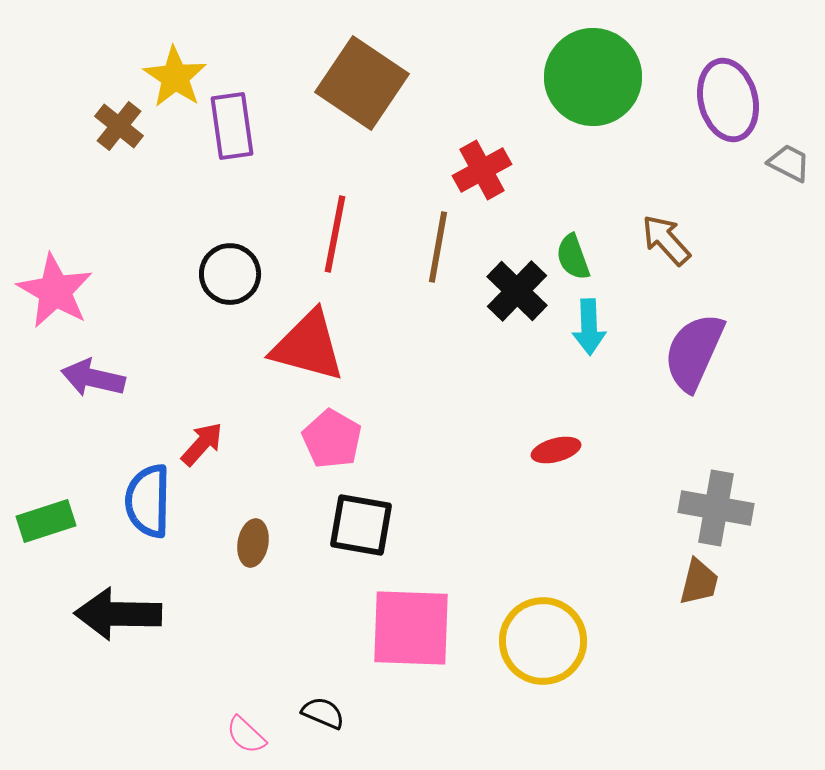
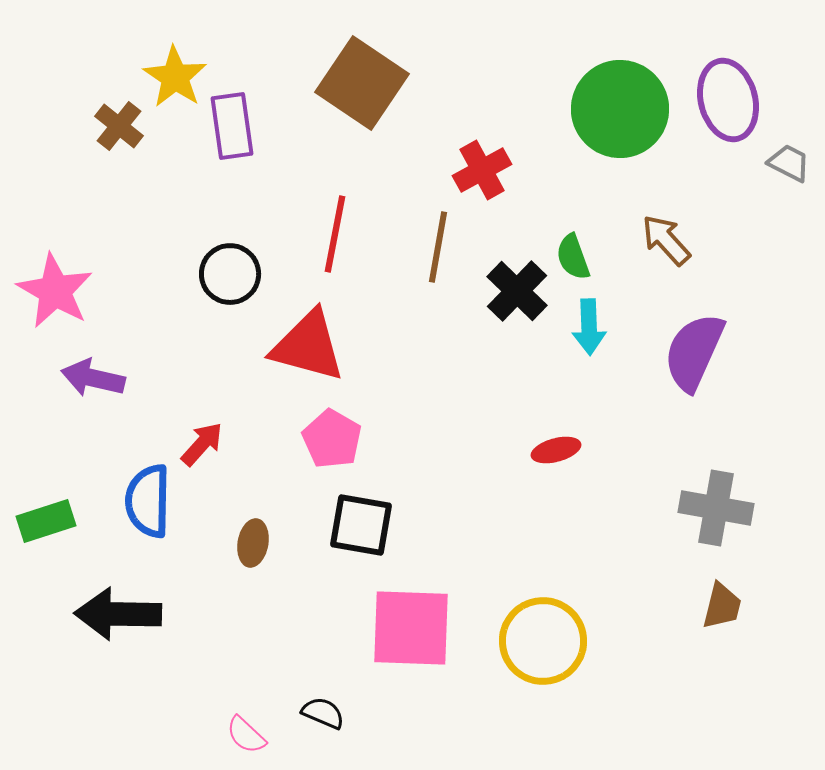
green circle: moved 27 px right, 32 px down
brown trapezoid: moved 23 px right, 24 px down
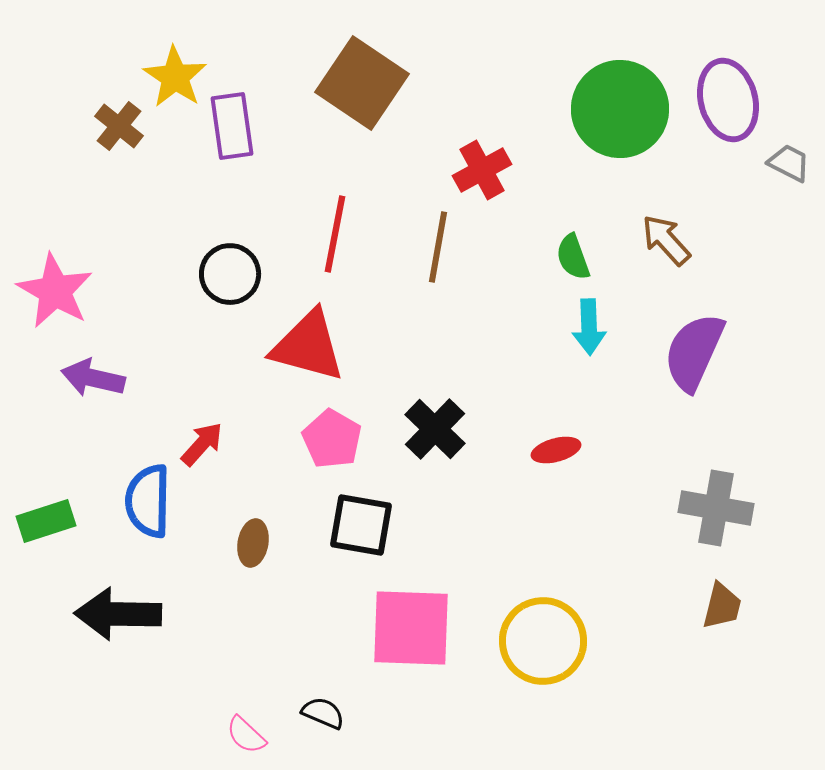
black cross: moved 82 px left, 138 px down
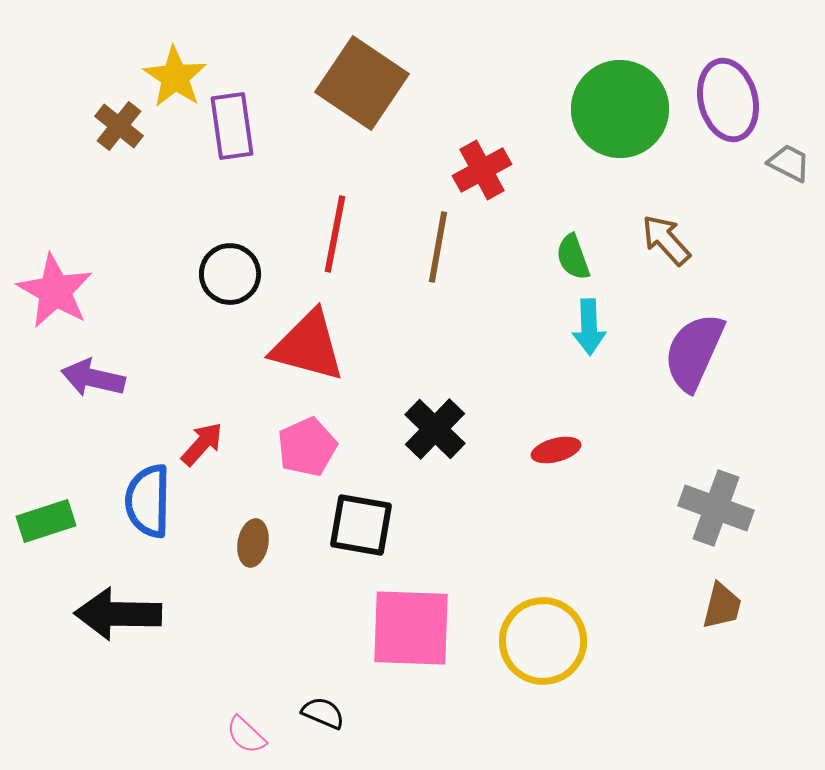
pink pentagon: moved 25 px left, 8 px down; rotated 18 degrees clockwise
gray cross: rotated 10 degrees clockwise
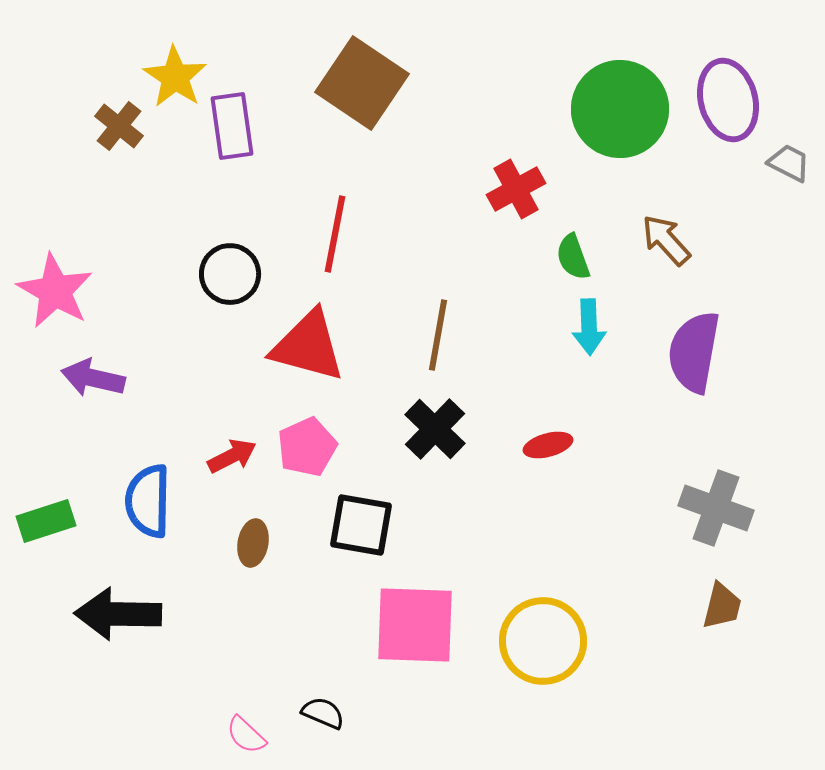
red cross: moved 34 px right, 19 px down
brown line: moved 88 px down
purple semicircle: rotated 14 degrees counterclockwise
red arrow: moved 30 px right, 12 px down; rotated 21 degrees clockwise
red ellipse: moved 8 px left, 5 px up
pink square: moved 4 px right, 3 px up
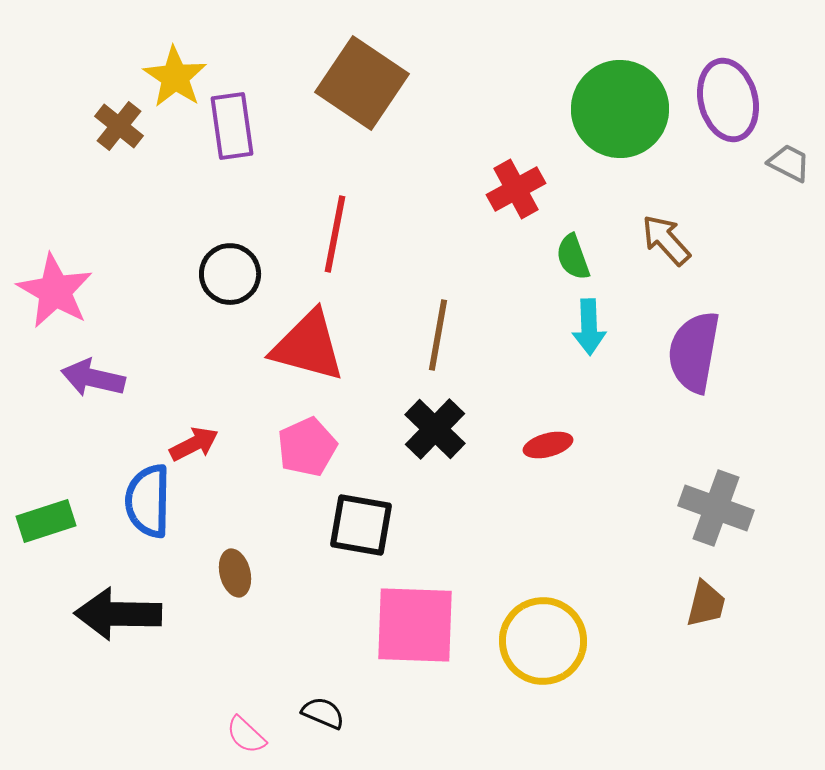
red arrow: moved 38 px left, 12 px up
brown ellipse: moved 18 px left, 30 px down; rotated 24 degrees counterclockwise
brown trapezoid: moved 16 px left, 2 px up
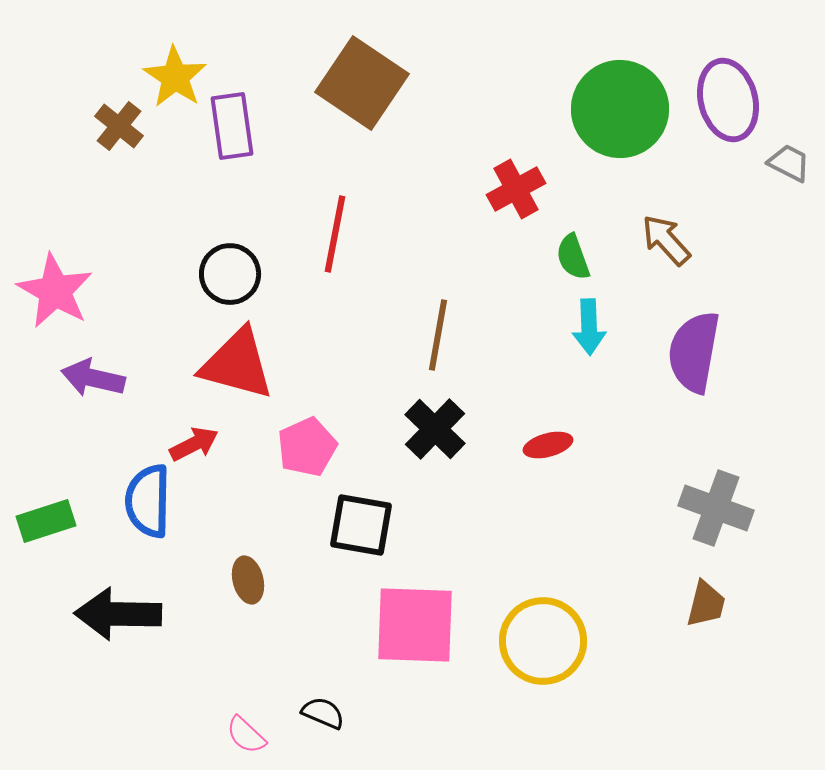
red triangle: moved 71 px left, 18 px down
brown ellipse: moved 13 px right, 7 px down
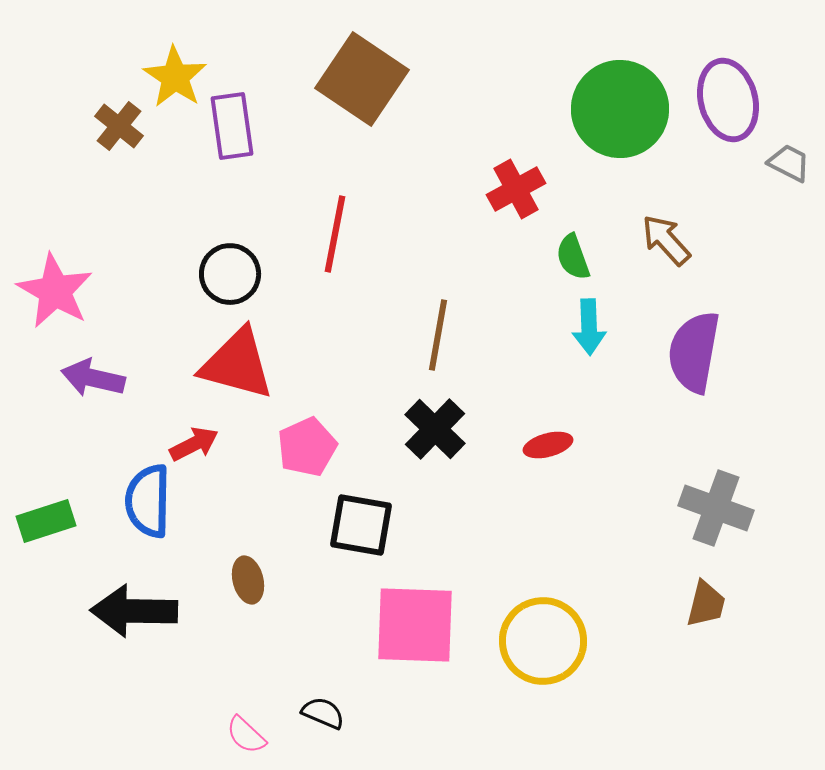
brown square: moved 4 px up
black arrow: moved 16 px right, 3 px up
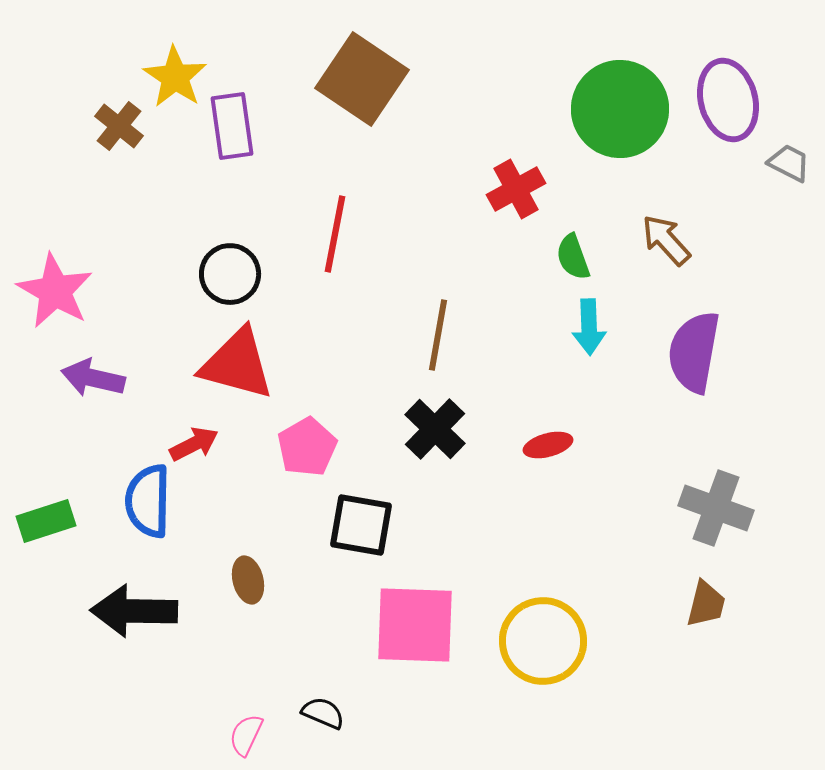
pink pentagon: rotated 6 degrees counterclockwise
pink semicircle: rotated 72 degrees clockwise
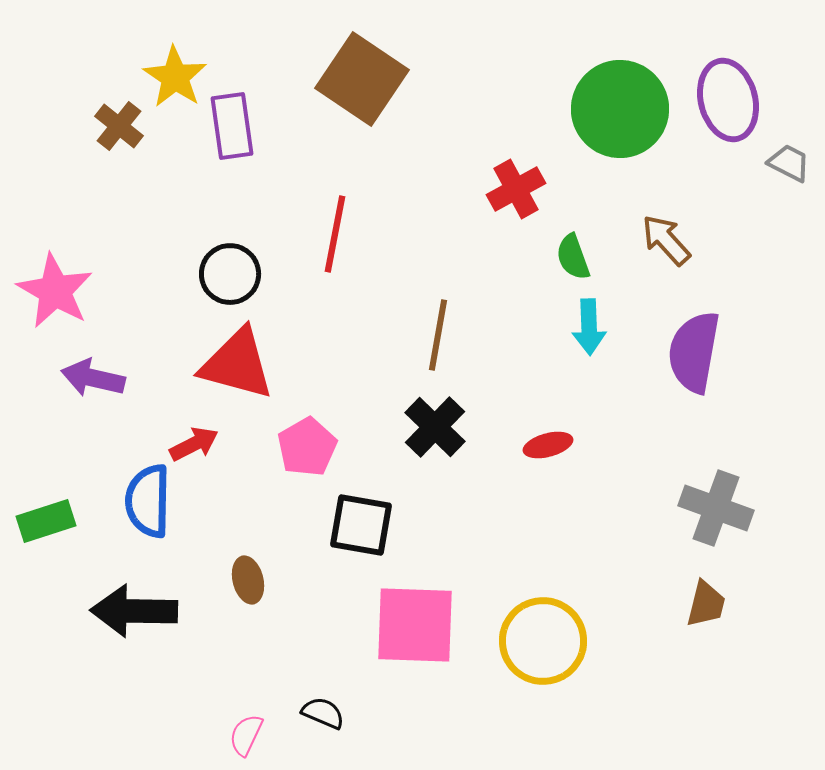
black cross: moved 2 px up
